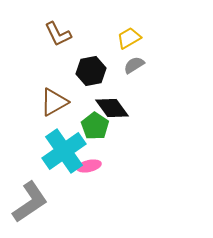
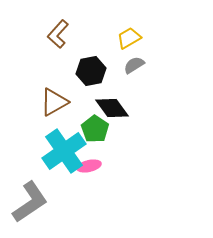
brown L-shape: rotated 68 degrees clockwise
green pentagon: moved 3 px down
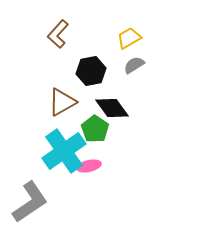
brown triangle: moved 8 px right
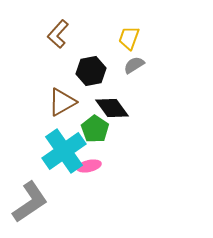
yellow trapezoid: rotated 40 degrees counterclockwise
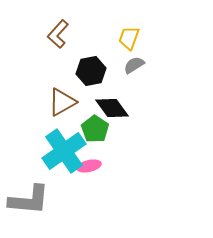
gray L-shape: moved 1 px left, 2 px up; rotated 39 degrees clockwise
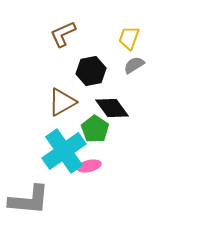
brown L-shape: moved 5 px right; rotated 24 degrees clockwise
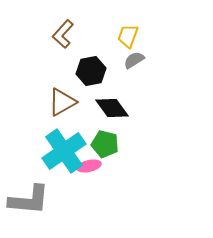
brown L-shape: rotated 24 degrees counterclockwise
yellow trapezoid: moved 1 px left, 2 px up
gray semicircle: moved 5 px up
green pentagon: moved 10 px right, 15 px down; rotated 20 degrees counterclockwise
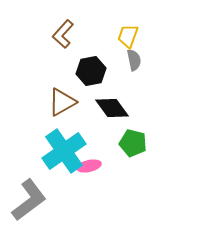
gray semicircle: rotated 110 degrees clockwise
green pentagon: moved 28 px right, 1 px up
gray L-shape: rotated 42 degrees counterclockwise
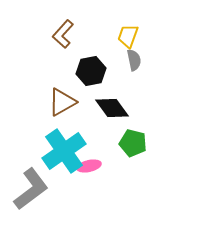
gray L-shape: moved 2 px right, 11 px up
